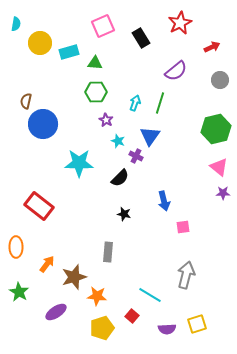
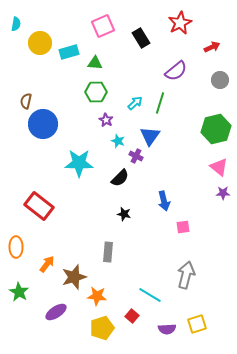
cyan arrow at (135, 103): rotated 28 degrees clockwise
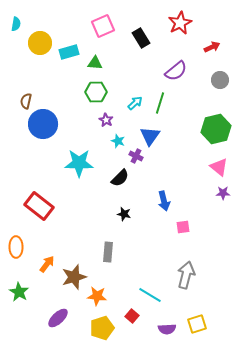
purple ellipse at (56, 312): moved 2 px right, 6 px down; rotated 10 degrees counterclockwise
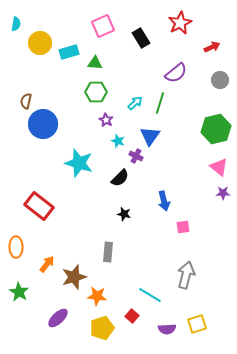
purple semicircle at (176, 71): moved 2 px down
cyan star at (79, 163): rotated 16 degrees clockwise
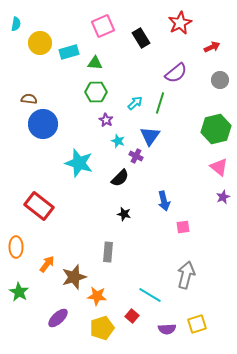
brown semicircle at (26, 101): moved 3 px right, 2 px up; rotated 84 degrees clockwise
purple star at (223, 193): moved 4 px down; rotated 24 degrees counterclockwise
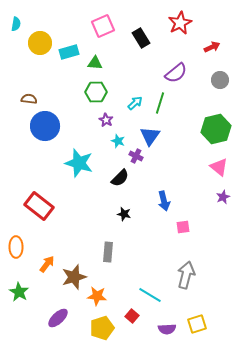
blue circle at (43, 124): moved 2 px right, 2 px down
